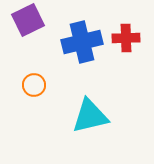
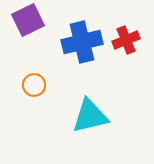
red cross: moved 2 px down; rotated 20 degrees counterclockwise
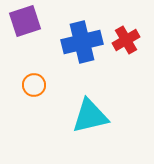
purple square: moved 3 px left, 1 px down; rotated 8 degrees clockwise
red cross: rotated 8 degrees counterclockwise
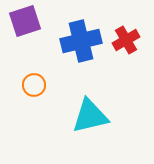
blue cross: moved 1 px left, 1 px up
